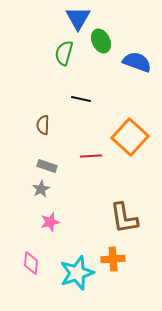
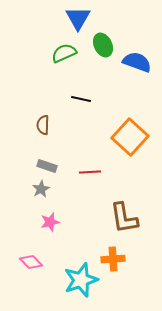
green ellipse: moved 2 px right, 4 px down
green semicircle: rotated 50 degrees clockwise
red line: moved 1 px left, 16 px down
pink diamond: moved 1 px up; rotated 50 degrees counterclockwise
cyan star: moved 4 px right, 7 px down
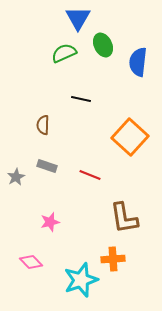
blue semicircle: moved 1 px right; rotated 104 degrees counterclockwise
red line: moved 3 px down; rotated 25 degrees clockwise
gray star: moved 25 px left, 12 px up
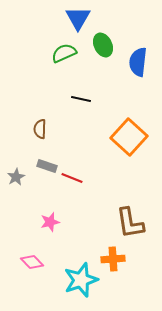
brown semicircle: moved 3 px left, 4 px down
orange square: moved 1 px left
red line: moved 18 px left, 3 px down
brown L-shape: moved 6 px right, 5 px down
pink diamond: moved 1 px right
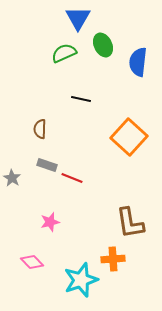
gray rectangle: moved 1 px up
gray star: moved 4 px left, 1 px down; rotated 12 degrees counterclockwise
